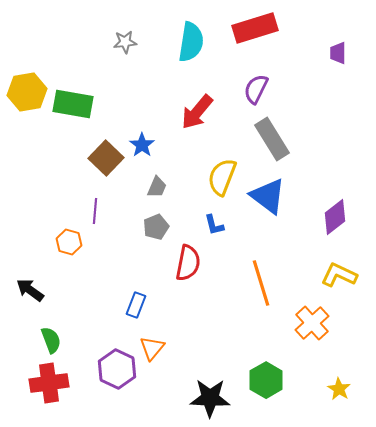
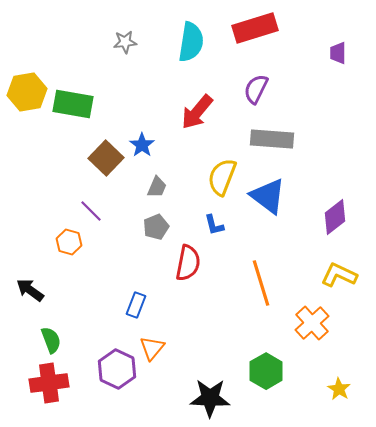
gray rectangle: rotated 54 degrees counterclockwise
purple line: moved 4 px left; rotated 50 degrees counterclockwise
green hexagon: moved 9 px up
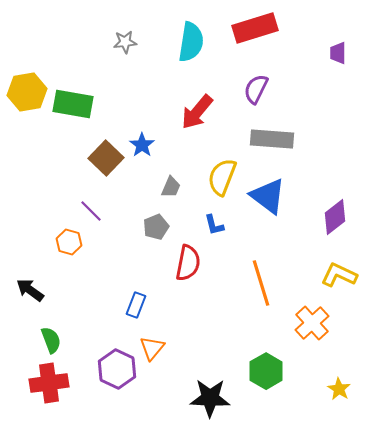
gray trapezoid: moved 14 px right
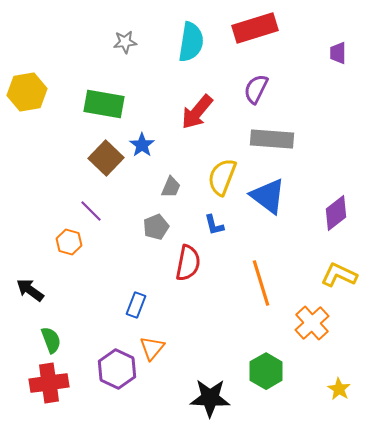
green rectangle: moved 31 px right
purple diamond: moved 1 px right, 4 px up
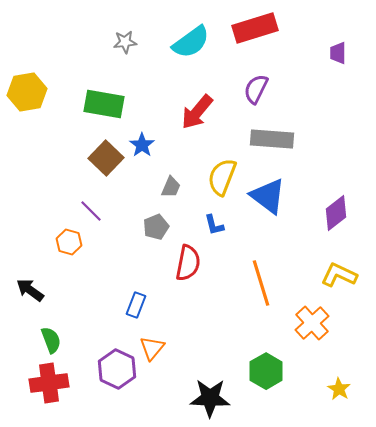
cyan semicircle: rotated 45 degrees clockwise
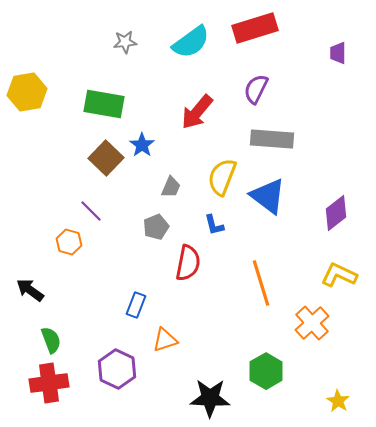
orange triangle: moved 13 px right, 8 px up; rotated 32 degrees clockwise
yellow star: moved 1 px left, 12 px down
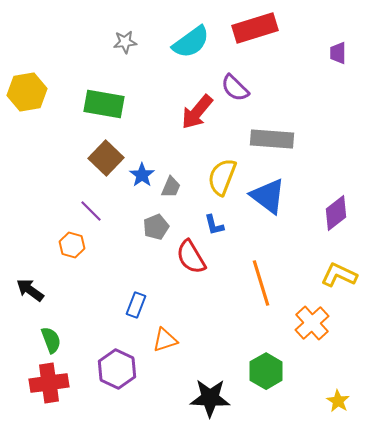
purple semicircle: moved 21 px left, 1 px up; rotated 72 degrees counterclockwise
blue star: moved 30 px down
orange hexagon: moved 3 px right, 3 px down
red semicircle: moved 3 px right, 6 px up; rotated 138 degrees clockwise
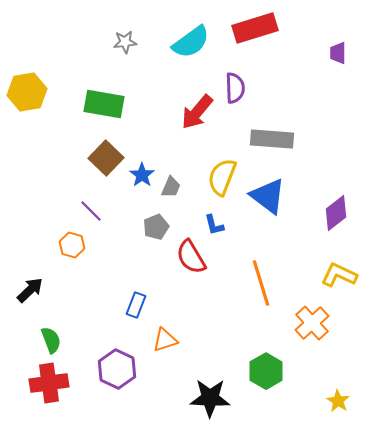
purple semicircle: rotated 136 degrees counterclockwise
black arrow: rotated 100 degrees clockwise
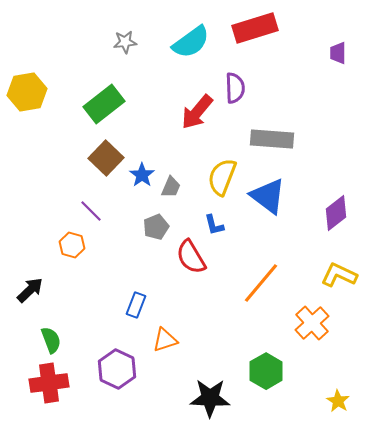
green rectangle: rotated 48 degrees counterclockwise
orange line: rotated 57 degrees clockwise
